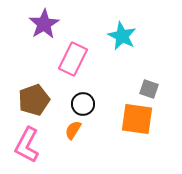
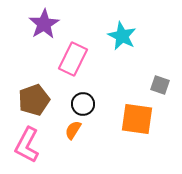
gray square: moved 11 px right, 4 px up
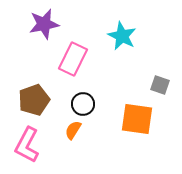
purple star: rotated 20 degrees clockwise
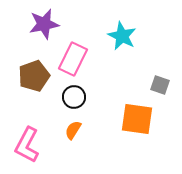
brown pentagon: moved 24 px up
black circle: moved 9 px left, 7 px up
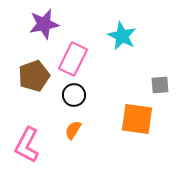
gray square: rotated 24 degrees counterclockwise
black circle: moved 2 px up
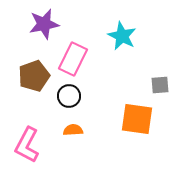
black circle: moved 5 px left, 1 px down
orange semicircle: rotated 54 degrees clockwise
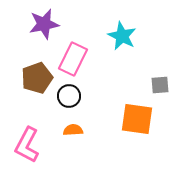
brown pentagon: moved 3 px right, 2 px down
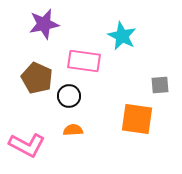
pink rectangle: moved 11 px right, 2 px down; rotated 72 degrees clockwise
brown pentagon: rotated 28 degrees counterclockwise
pink L-shape: rotated 90 degrees counterclockwise
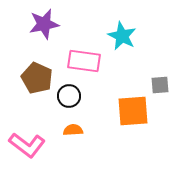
orange square: moved 4 px left, 8 px up; rotated 12 degrees counterclockwise
pink L-shape: rotated 9 degrees clockwise
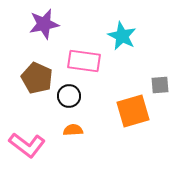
orange square: rotated 12 degrees counterclockwise
